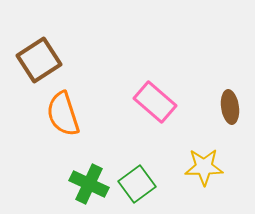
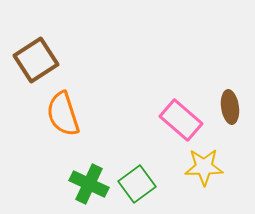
brown square: moved 3 px left
pink rectangle: moved 26 px right, 18 px down
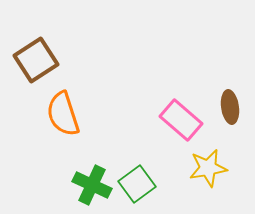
yellow star: moved 4 px right, 1 px down; rotated 9 degrees counterclockwise
green cross: moved 3 px right, 1 px down
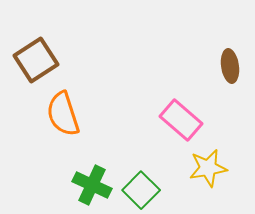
brown ellipse: moved 41 px up
green square: moved 4 px right, 6 px down; rotated 9 degrees counterclockwise
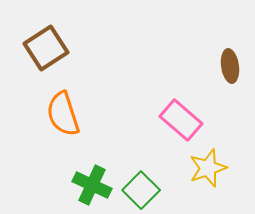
brown square: moved 10 px right, 12 px up
yellow star: rotated 9 degrees counterclockwise
